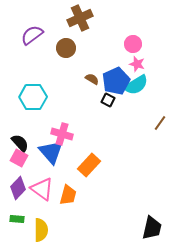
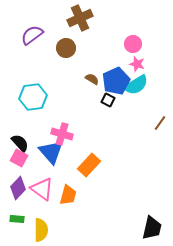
cyan hexagon: rotated 8 degrees counterclockwise
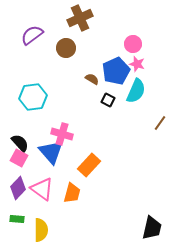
blue pentagon: moved 10 px up
cyan semicircle: moved 6 px down; rotated 35 degrees counterclockwise
orange trapezoid: moved 4 px right, 2 px up
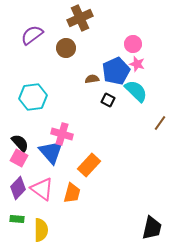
brown semicircle: rotated 40 degrees counterclockwise
cyan semicircle: rotated 70 degrees counterclockwise
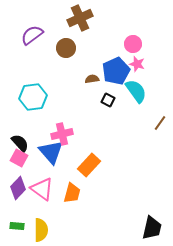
cyan semicircle: rotated 10 degrees clockwise
pink cross: rotated 30 degrees counterclockwise
green rectangle: moved 7 px down
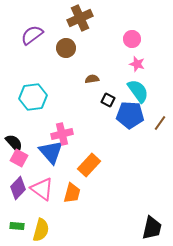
pink circle: moved 1 px left, 5 px up
blue pentagon: moved 14 px right, 44 px down; rotated 28 degrees clockwise
cyan semicircle: moved 2 px right
black semicircle: moved 6 px left
yellow semicircle: rotated 15 degrees clockwise
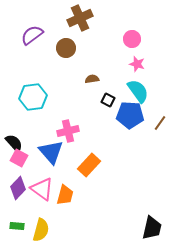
pink cross: moved 6 px right, 3 px up
orange trapezoid: moved 7 px left, 2 px down
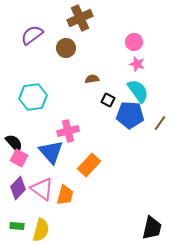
pink circle: moved 2 px right, 3 px down
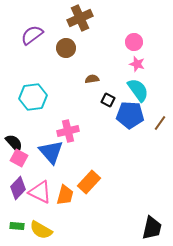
cyan semicircle: moved 1 px up
orange rectangle: moved 17 px down
pink triangle: moved 2 px left, 3 px down; rotated 10 degrees counterclockwise
yellow semicircle: rotated 105 degrees clockwise
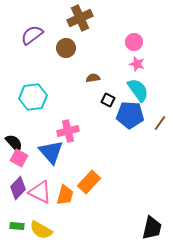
brown semicircle: moved 1 px right, 1 px up
